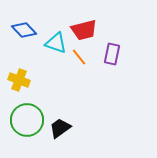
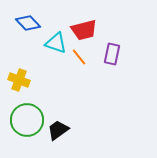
blue diamond: moved 4 px right, 7 px up
black trapezoid: moved 2 px left, 2 px down
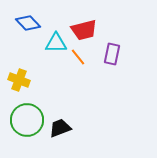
cyan triangle: rotated 20 degrees counterclockwise
orange line: moved 1 px left
black trapezoid: moved 2 px right, 2 px up; rotated 15 degrees clockwise
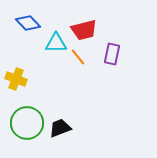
yellow cross: moved 3 px left, 1 px up
green circle: moved 3 px down
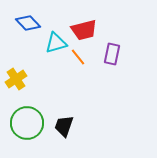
cyan triangle: rotated 15 degrees counterclockwise
yellow cross: rotated 35 degrees clockwise
black trapezoid: moved 4 px right, 2 px up; rotated 50 degrees counterclockwise
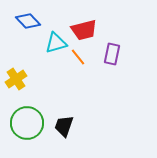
blue diamond: moved 2 px up
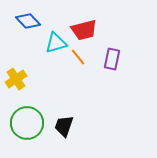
purple rectangle: moved 5 px down
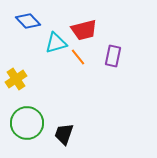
purple rectangle: moved 1 px right, 3 px up
black trapezoid: moved 8 px down
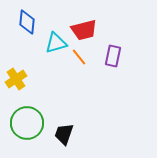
blue diamond: moved 1 px left, 1 px down; rotated 50 degrees clockwise
orange line: moved 1 px right
